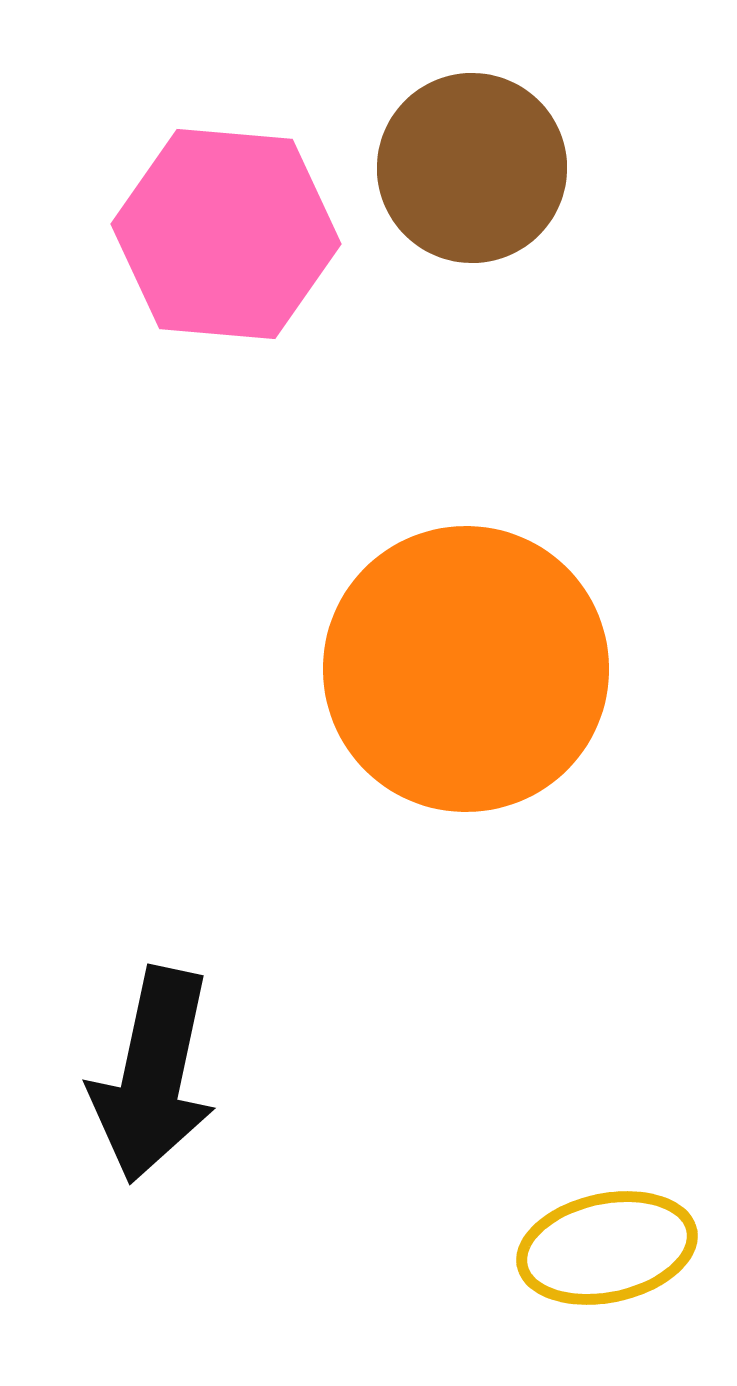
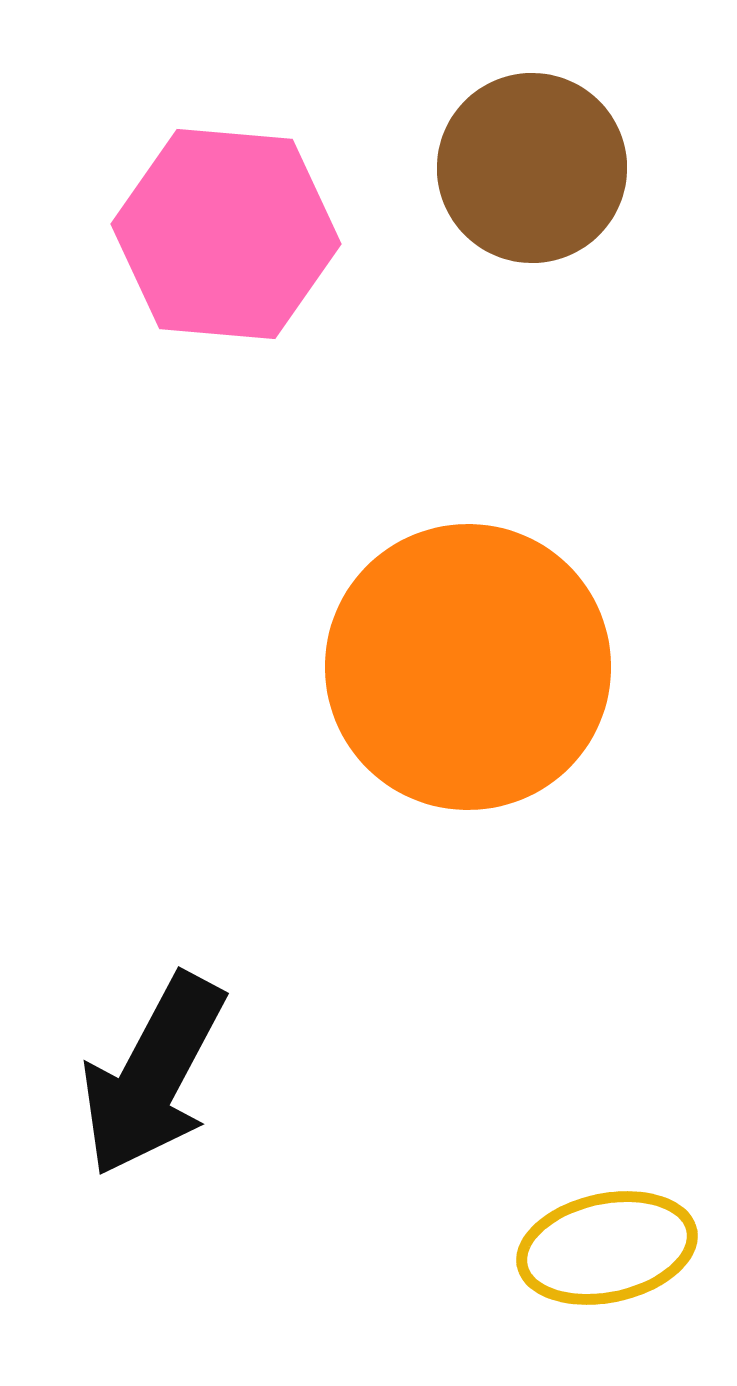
brown circle: moved 60 px right
orange circle: moved 2 px right, 2 px up
black arrow: rotated 16 degrees clockwise
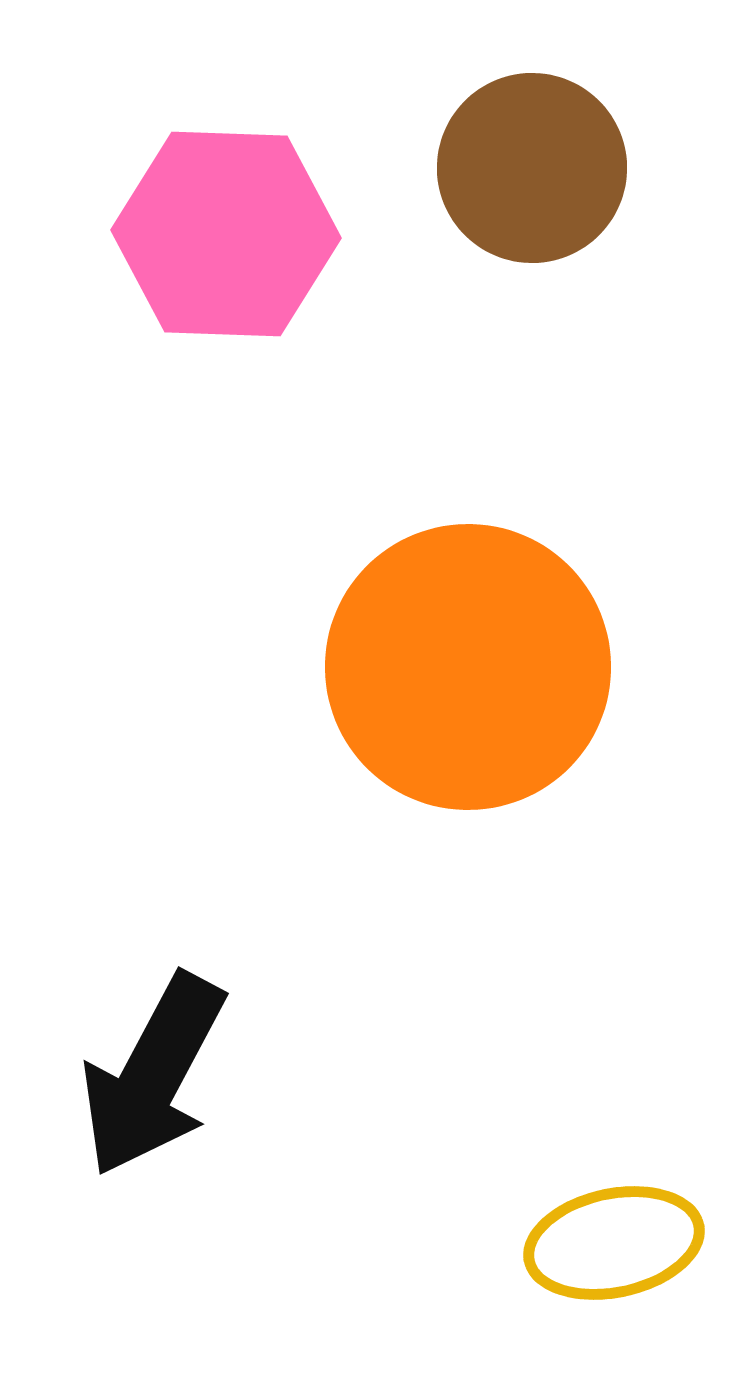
pink hexagon: rotated 3 degrees counterclockwise
yellow ellipse: moved 7 px right, 5 px up
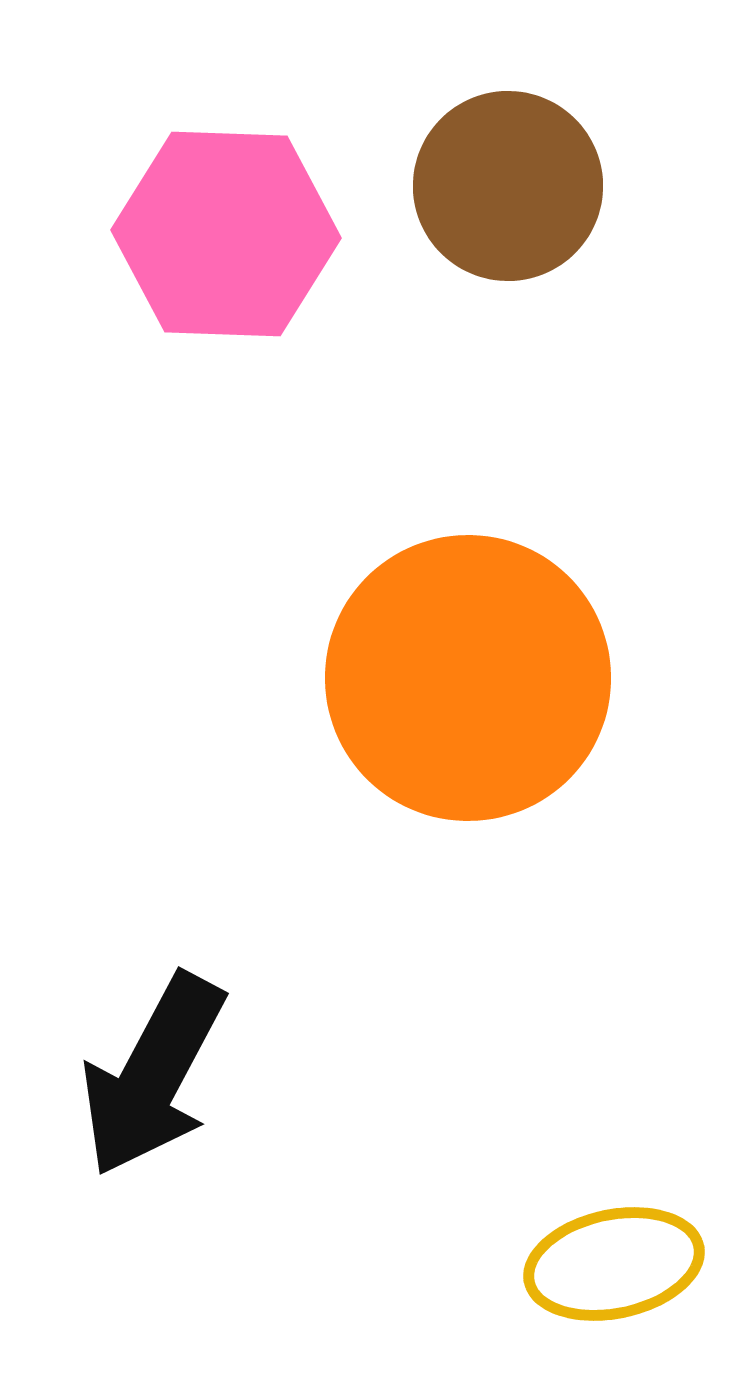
brown circle: moved 24 px left, 18 px down
orange circle: moved 11 px down
yellow ellipse: moved 21 px down
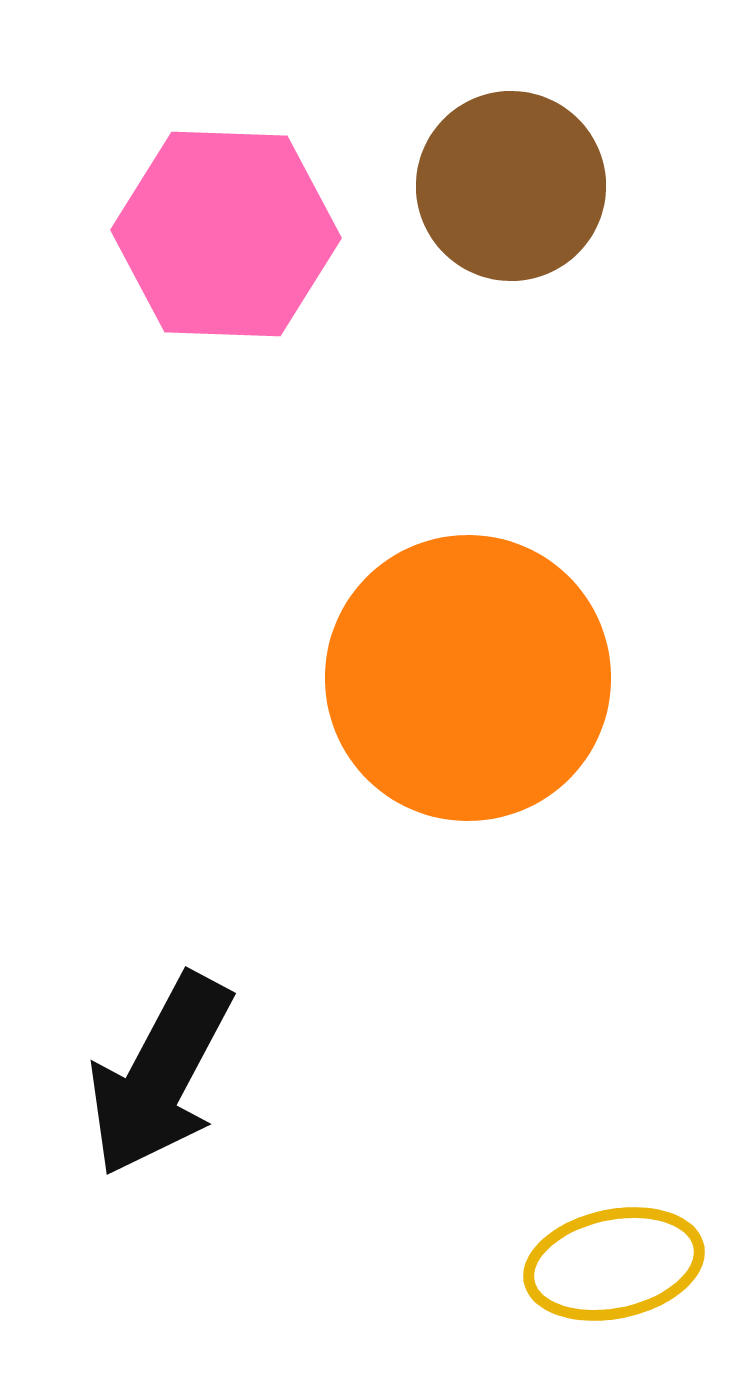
brown circle: moved 3 px right
black arrow: moved 7 px right
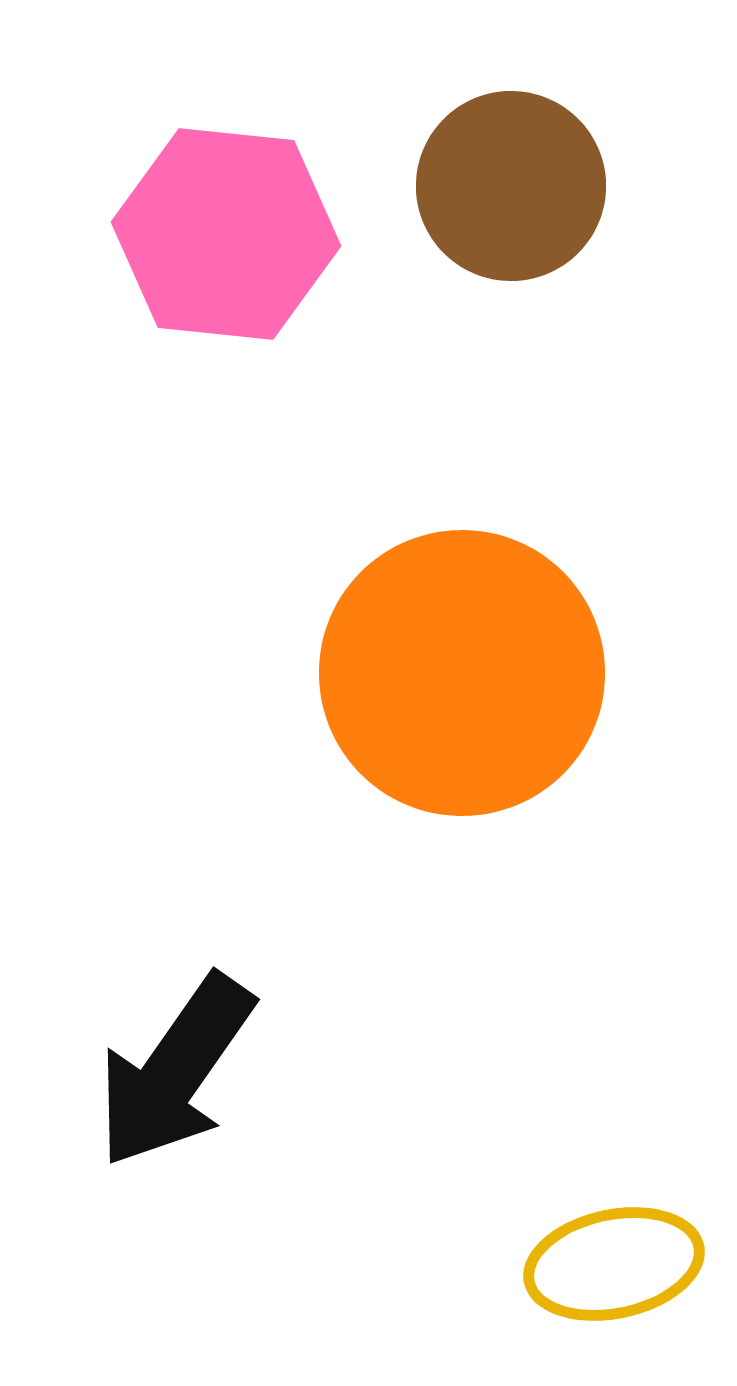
pink hexagon: rotated 4 degrees clockwise
orange circle: moved 6 px left, 5 px up
black arrow: moved 15 px right, 4 px up; rotated 7 degrees clockwise
